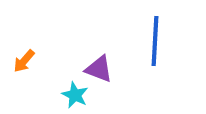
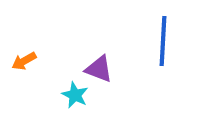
blue line: moved 8 px right
orange arrow: rotated 20 degrees clockwise
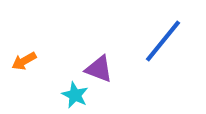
blue line: rotated 36 degrees clockwise
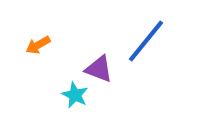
blue line: moved 17 px left
orange arrow: moved 14 px right, 16 px up
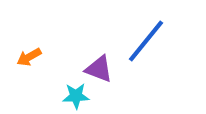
orange arrow: moved 9 px left, 12 px down
cyan star: moved 1 px right, 1 px down; rotated 28 degrees counterclockwise
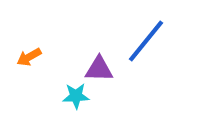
purple triangle: rotated 20 degrees counterclockwise
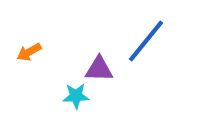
orange arrow: moved 5 px up
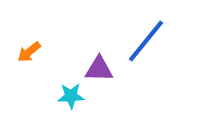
orange arrow: rotated 10 degrees counterclockwise
cyan star: moved 5 px left
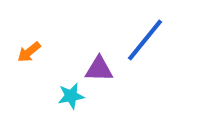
blue line: moved 1 px left, 1 px up
cyan star: rotated 8 degrees counterclockwise
